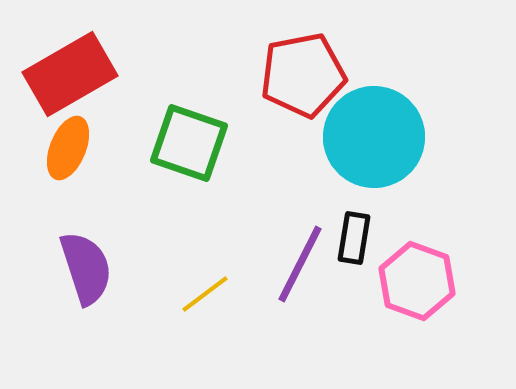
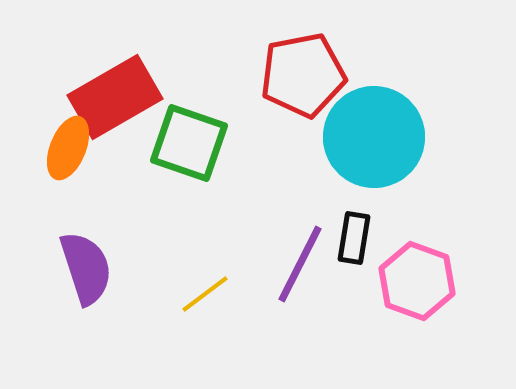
red rectangle: moved 45 px right, 23 px down
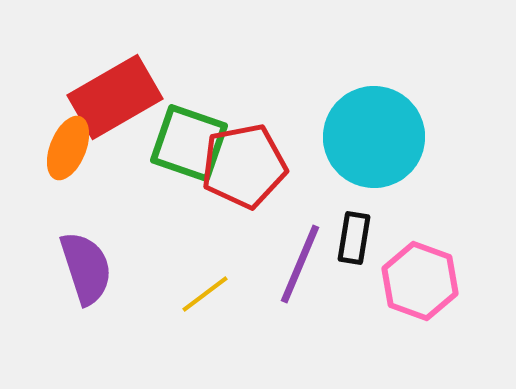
red pentagon: moved 59 px left, 91 px down
purple line: rotated 4 degrees counterclockwise
pink hexagon: moved 3 px right
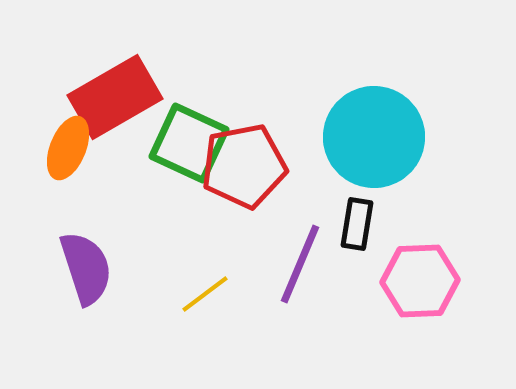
green square: rotated 6 degrees clockwise
black rectangle: moved 3 px right, 14 px up
pink hexagon: rotated 22 degrees counterclockwise
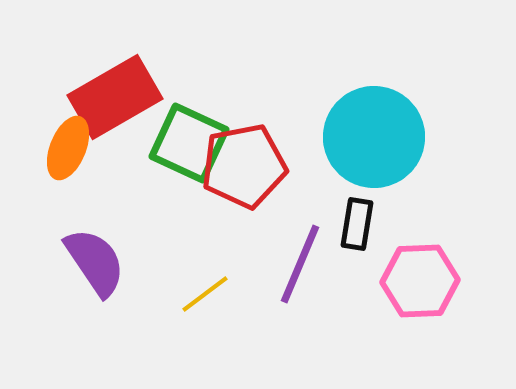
purple semicircle: moved 9 px right, 6 px up; rotated 16 degrees counterclockwise
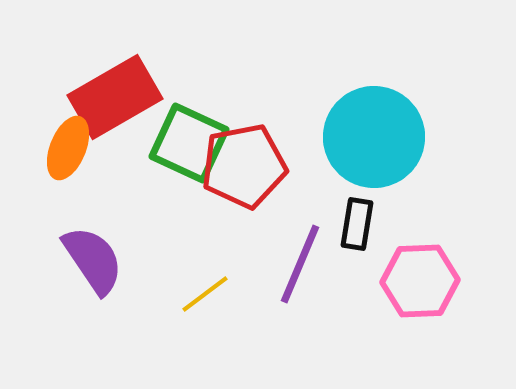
purple semicircle: moved 2 px left, 2 px up
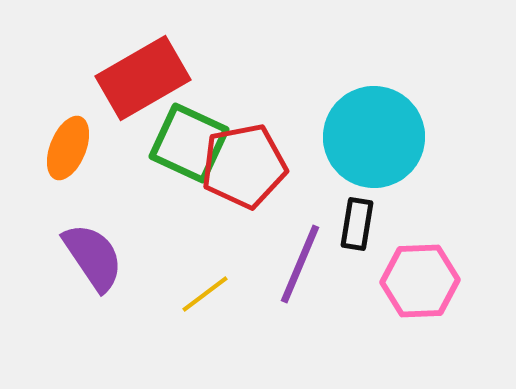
red rectangle: moved 28 px right, 19 px up
purple semicircle: moved 3 px up
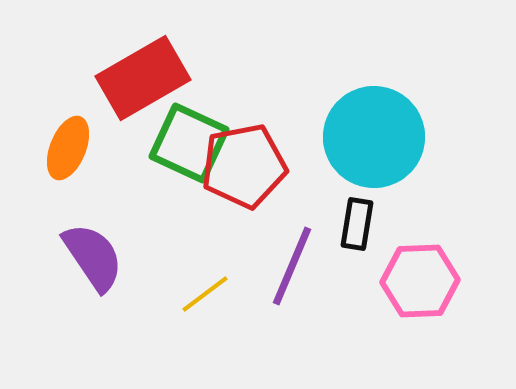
purple line: moved 8 px left, 2 px down
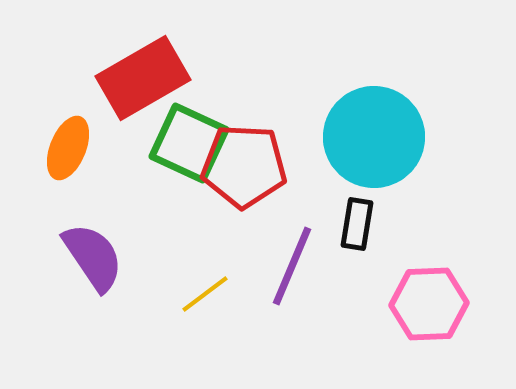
red pentagon: rotated 14 degrees clockwise
pink hexagon: moved 9 px right, 23 px down
